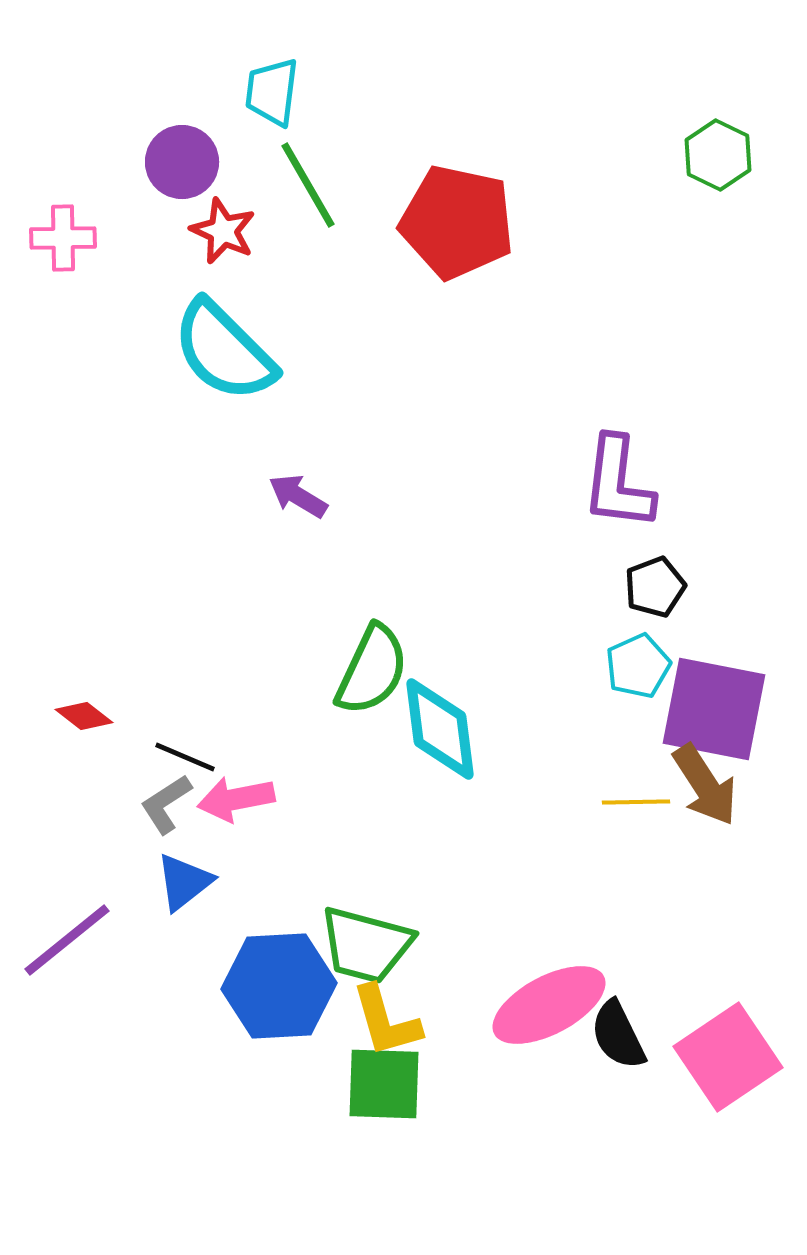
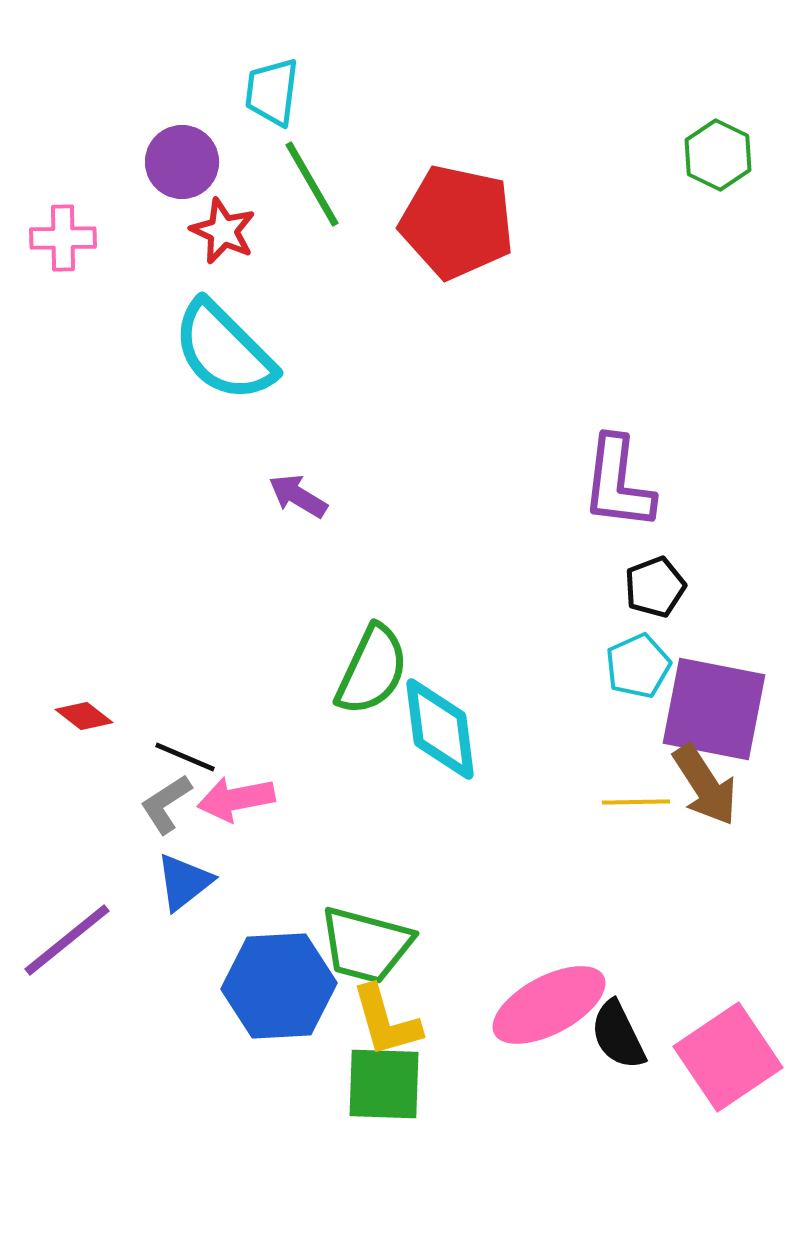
green line: moved 4 px right, 1 px up
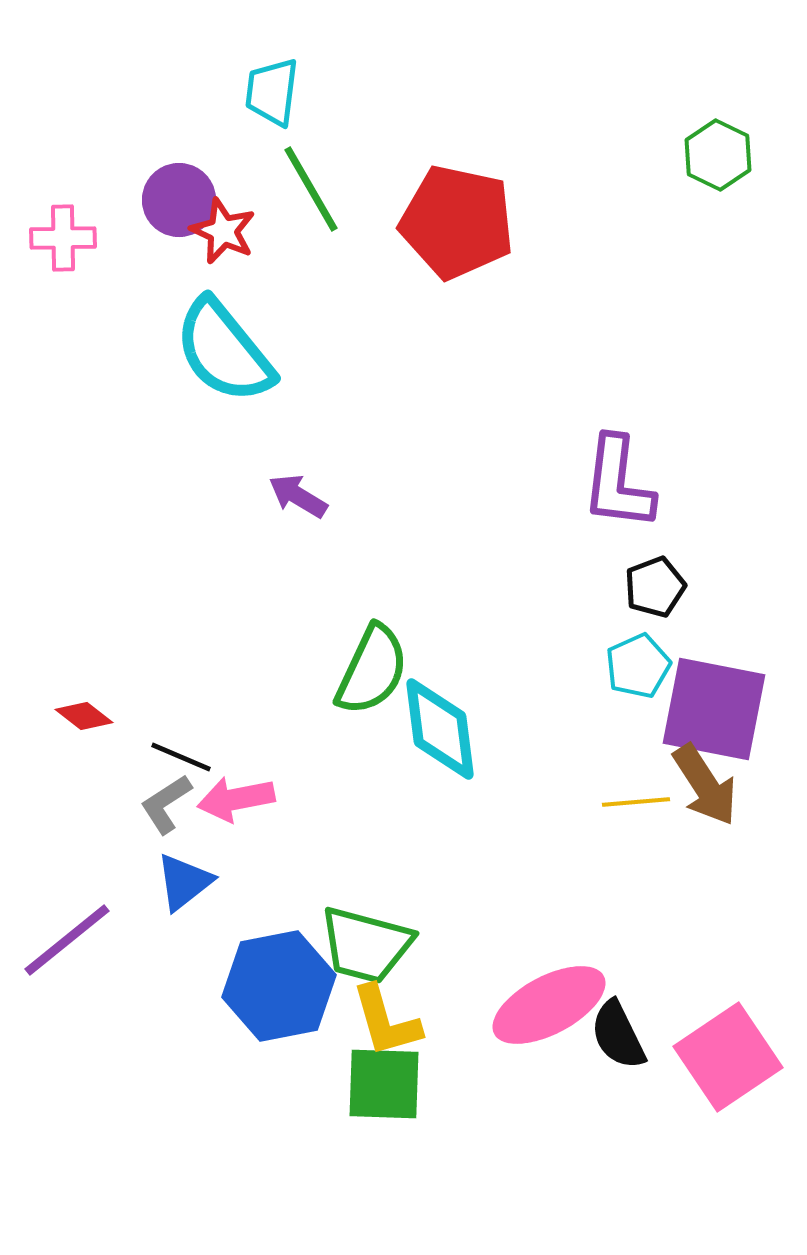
purple circle: moved 3 px left, 38 px down
green line: moved 1 px left, 5 px down
cyan semicircle: rotated 6 degrees clockwise
black line: moved 4 px left
yellow line: rotated 4 degrees counterclockwise
blue hexagon: rotated 8 degrees counterclockwise
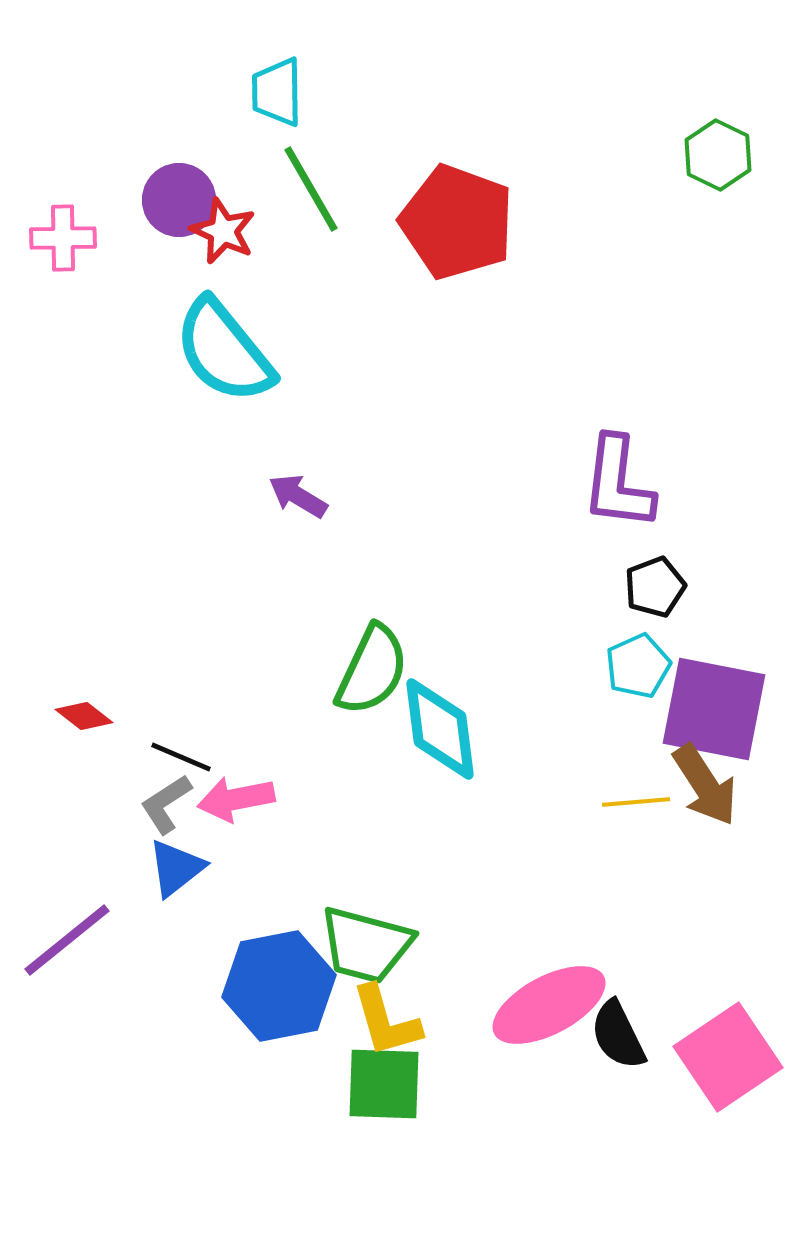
cyan trapezoid: moved 5 px right; rotated 8 degrees counterclockwise
red pentagon: rotated 8 degrees clockwise
blue triangle: moved 8 px left, 14 px up
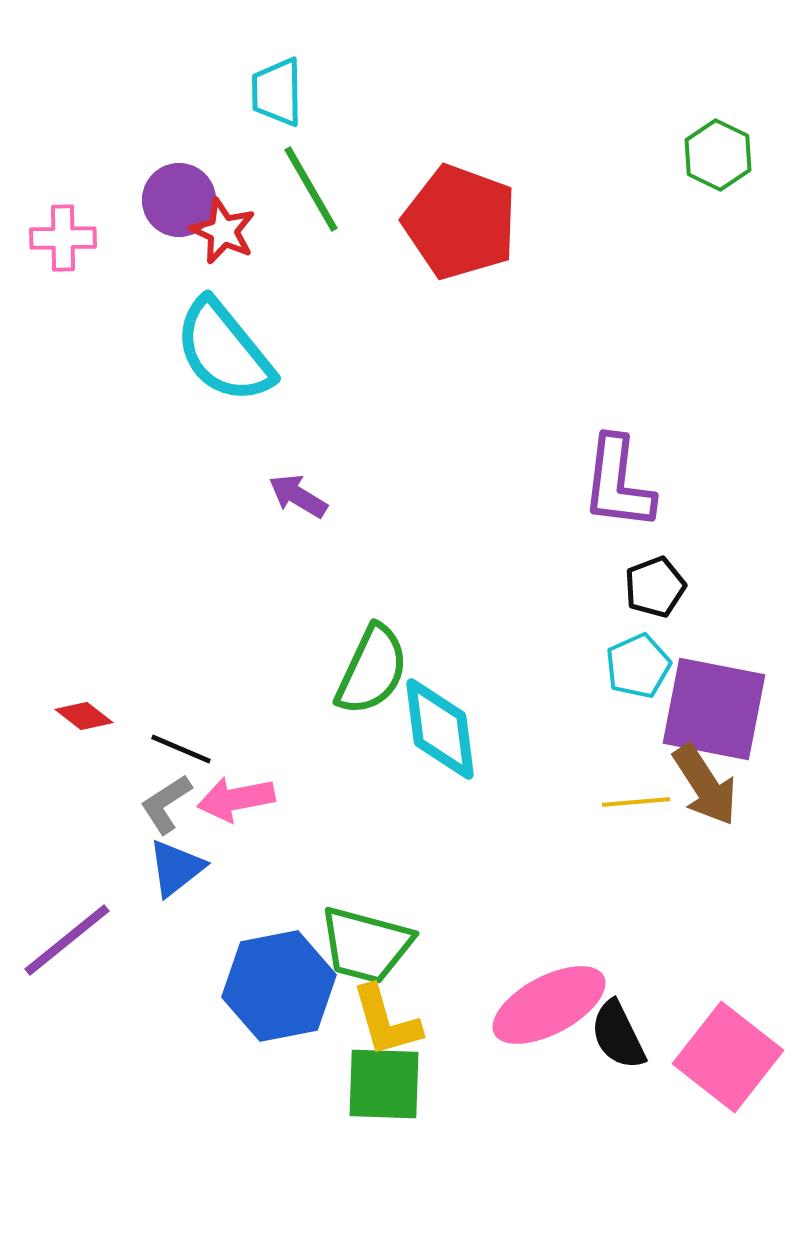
red pentagon: moved 3 px right
black line: moved 8 px up
pink square: rotated 18 degrees counterclockwise
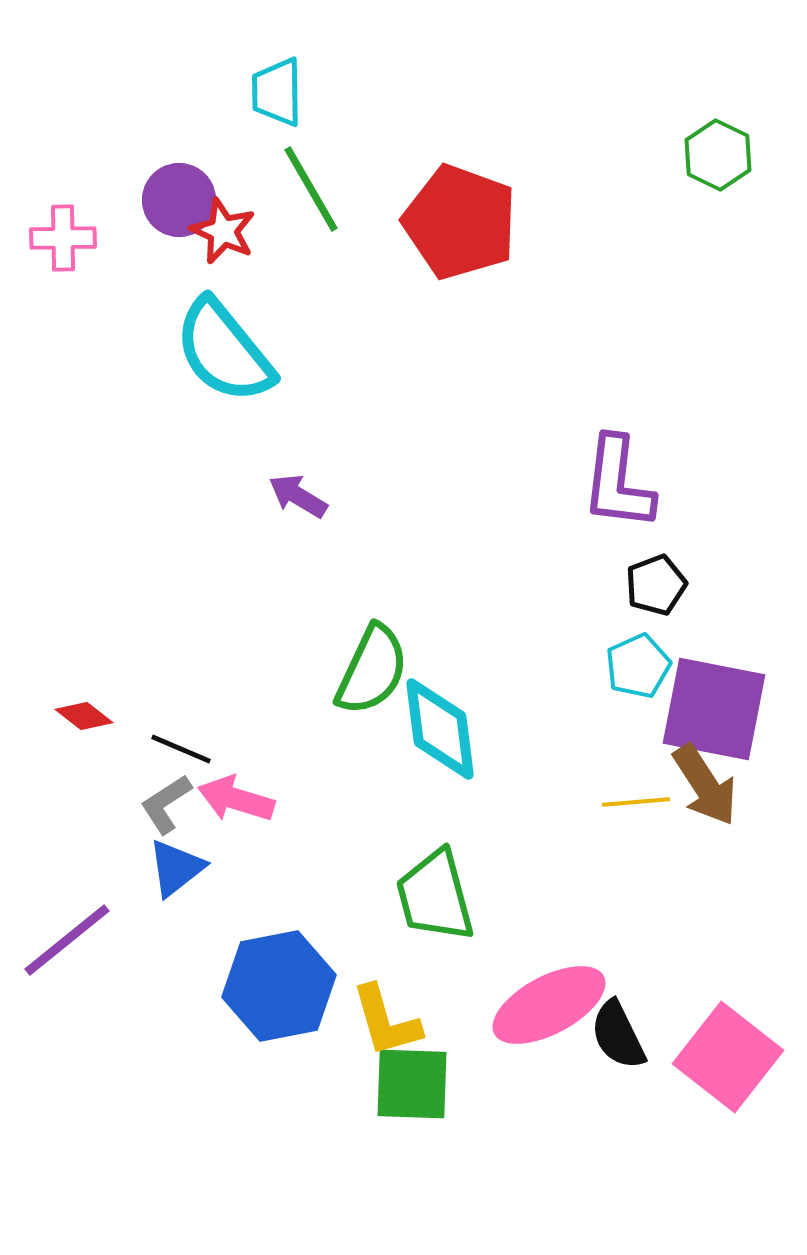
black pentagon: moved 1 px right, 2 px up
pink arrow: rotated 28 degrees clockwise
green trapezoid: moved 69 px right, 49 px up; rotated 60 degrees clockwise
green square: moved 28 px right
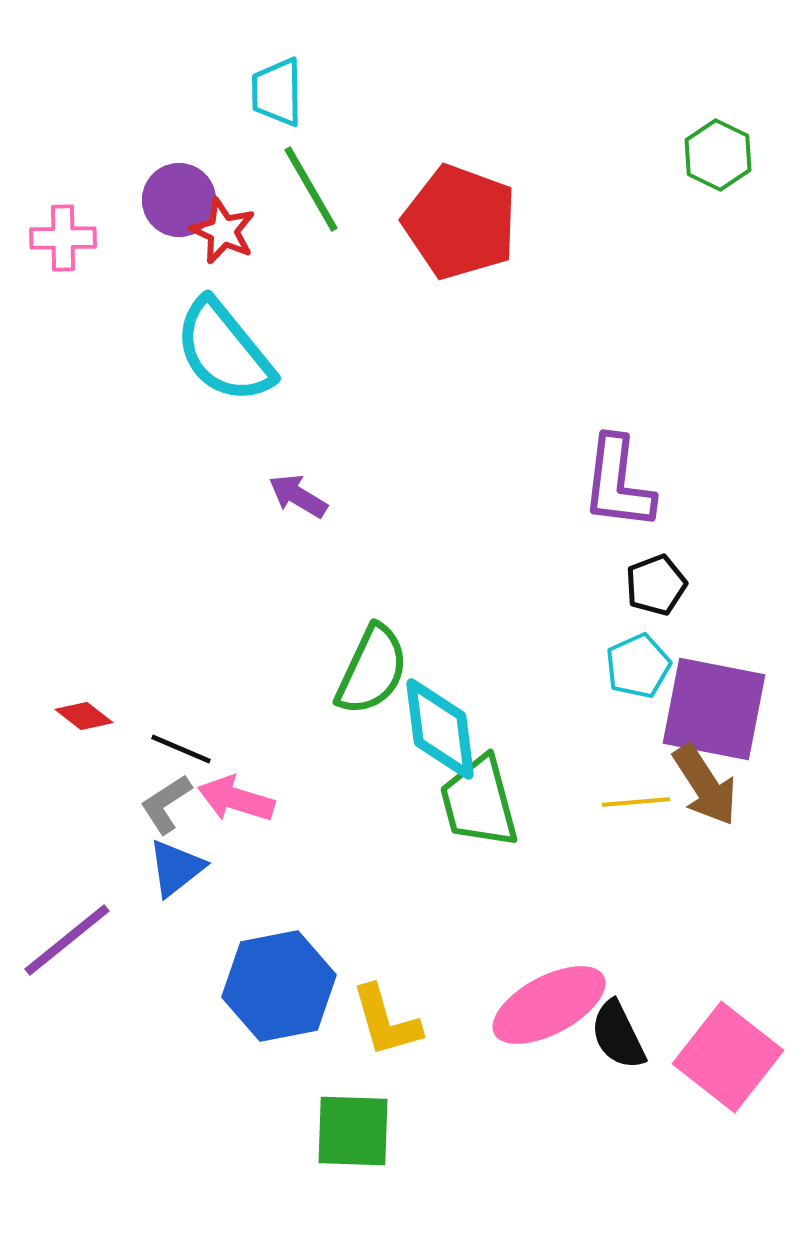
green trapezoid: moved 44 px right, 94 px up
green square: moved 59 px left, 47 px down
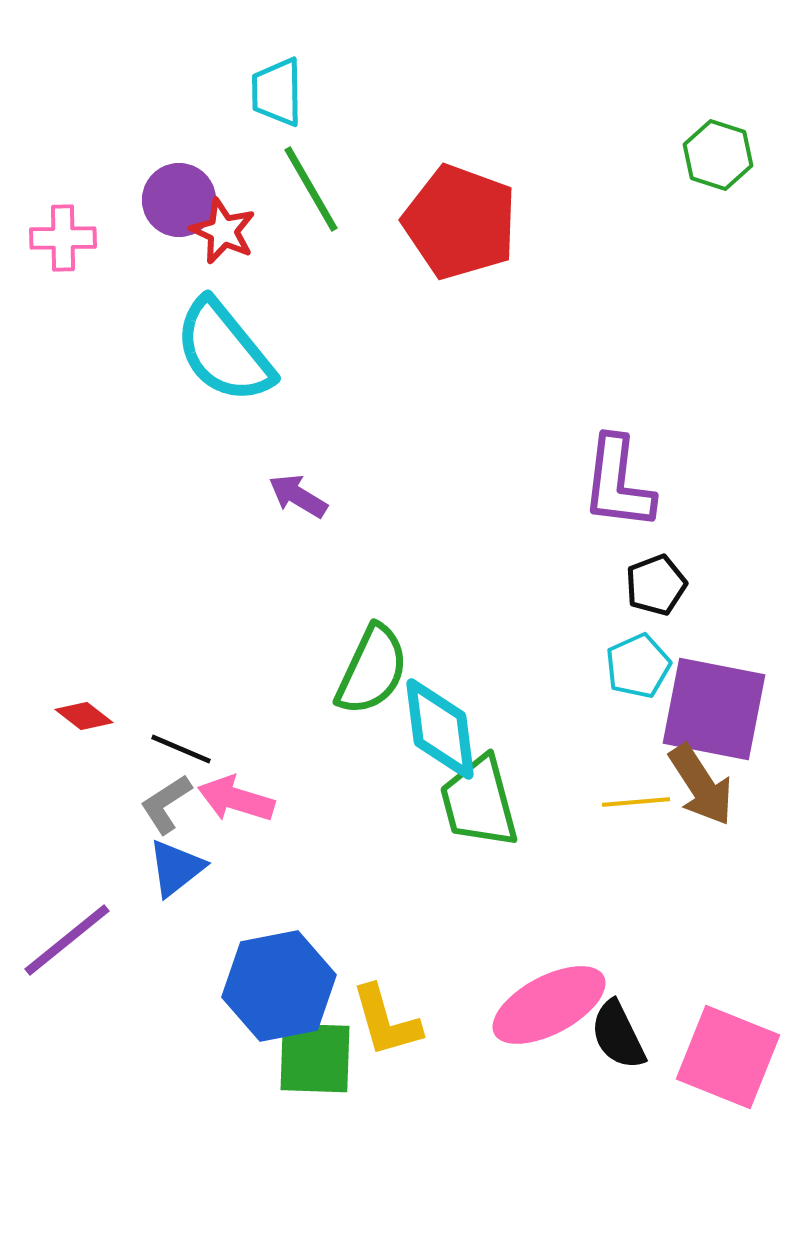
green hexagon: rotated 8 degrees counterclockwise
brown arrow: moved 4 px left
pink square: rotated 16 degrees counterclockwise
green square: moved 38 px left, 73 px up
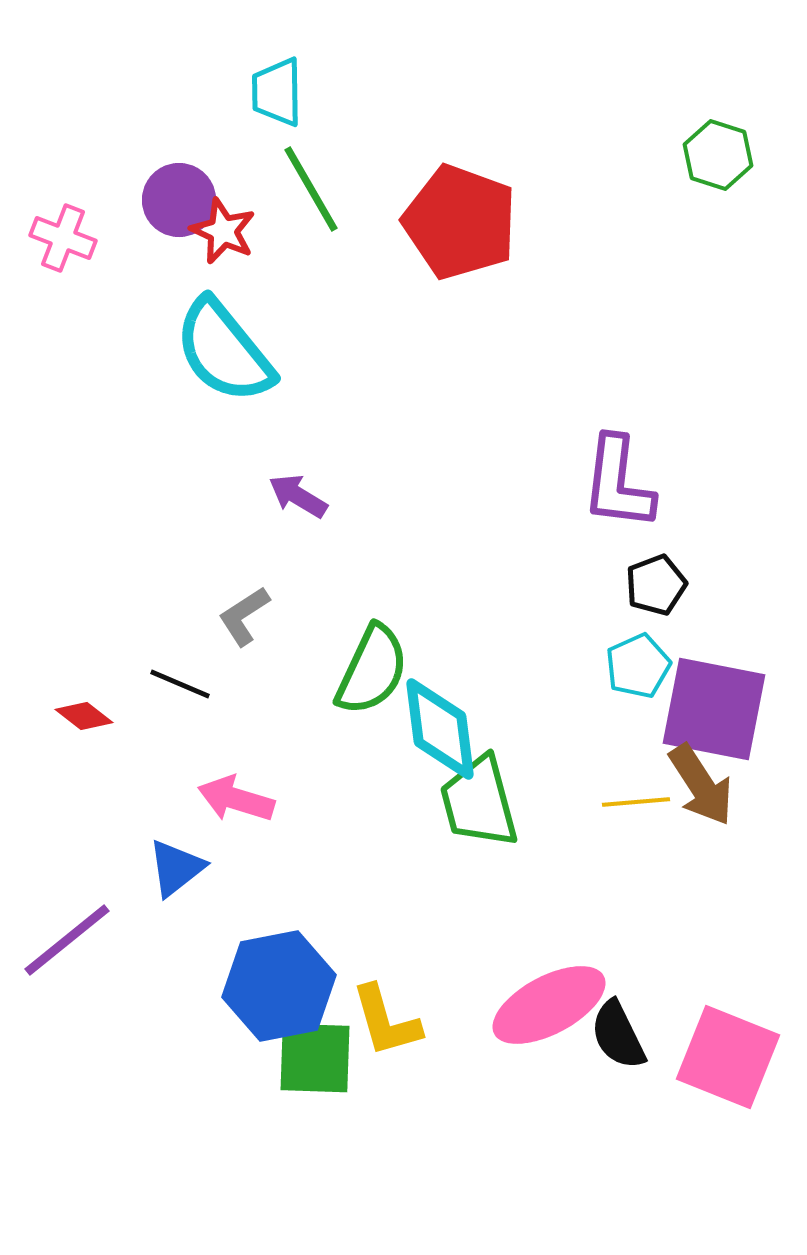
pink cross: rotated 22 degrees clockwise
black line: moved 1 px left, 65 px up
gray L-shape: moved 78 px right, 188 px up
